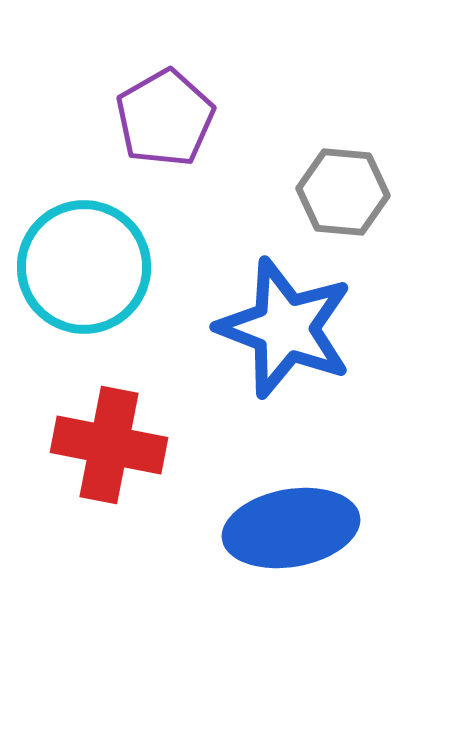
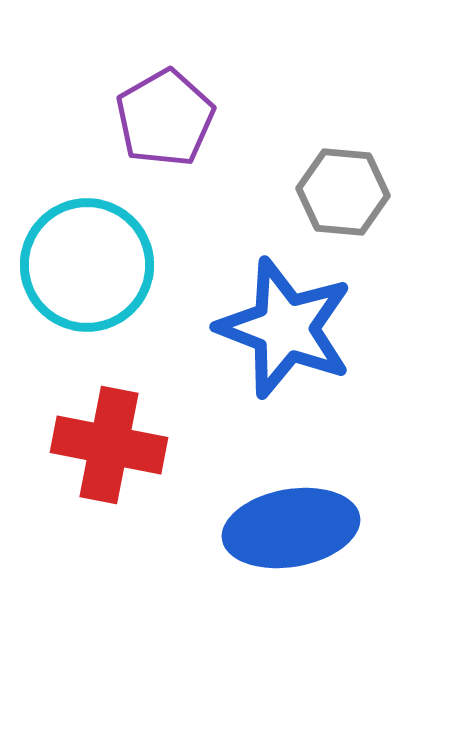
cyan circle: moved 3 px right, 2 px up
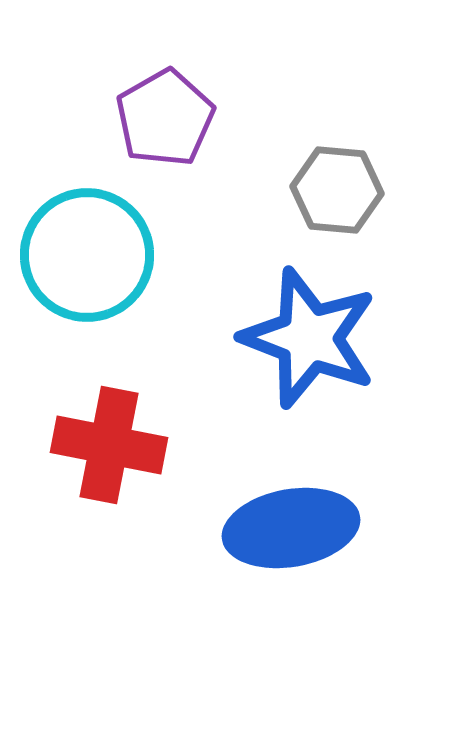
gray hexagon: moved 6 px left, 2 px up
cyan circle: moved 10 px up
blue star: moved 24 px right, 10 px down
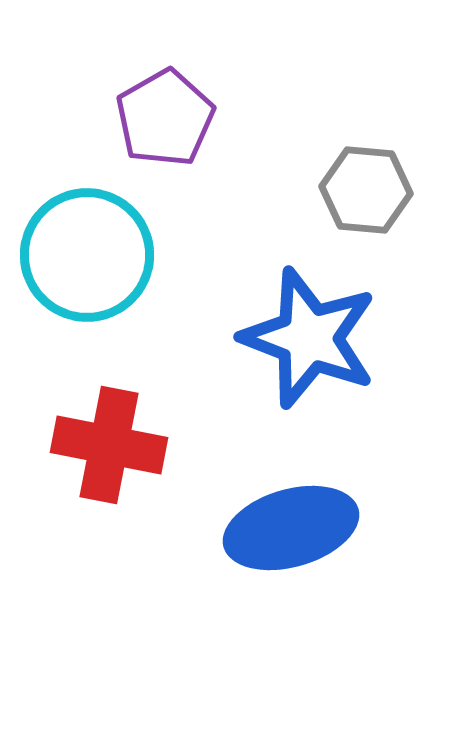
gray hexagon: moved 29 px right
blue ellipse: rotated 6 degrees counterclockwise
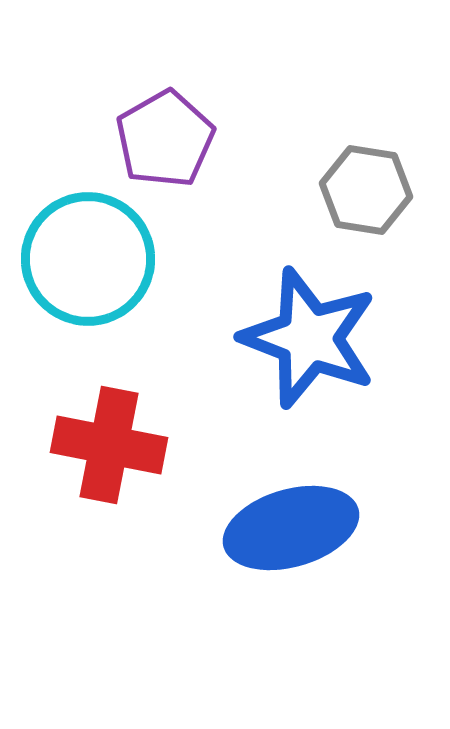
purple pentagon: moved 21 px down
gray hexagon: rotated 4 degrees clockwise
cyan circle: moved 1 px right, 4 px down
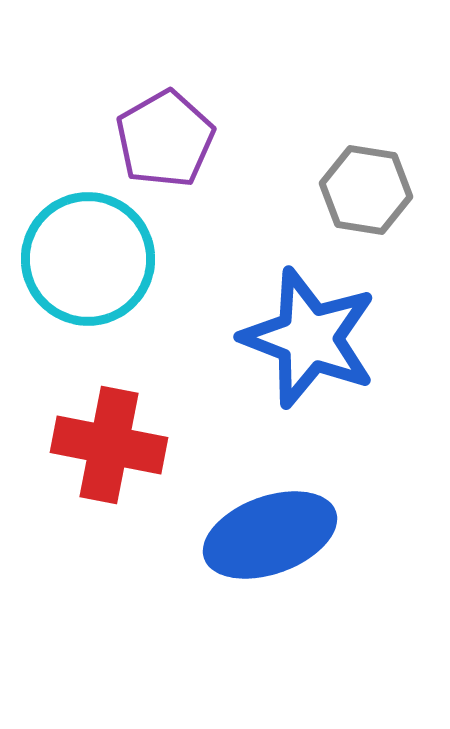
blue ellipse: moved 21 px left, 7 px down; rotated 4 degrees counterclockwise
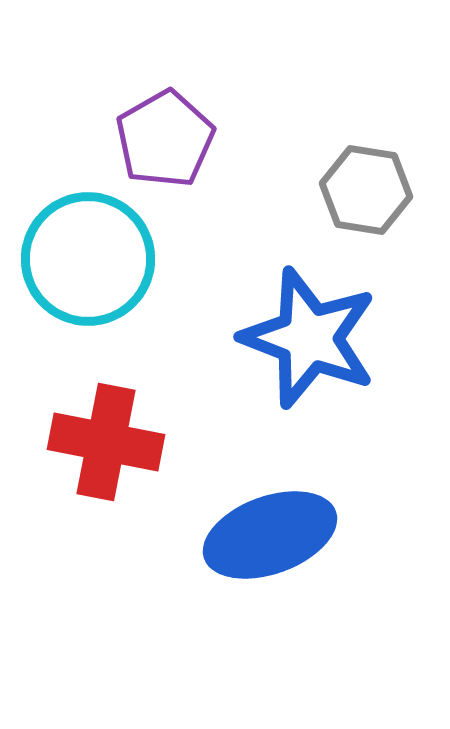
red cross: moved 3 px left, 3 px up
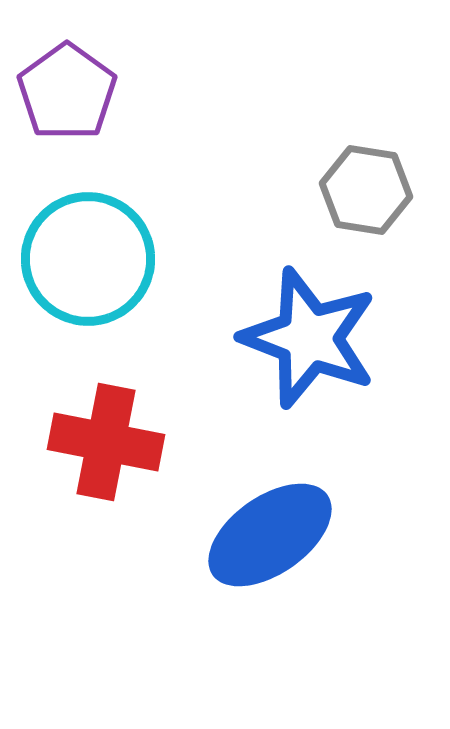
purple pentagon: moved 98 px left, 47 px up; rotated 6 degrees counterclockwise
blue ellipse: rotated 15 degrees counterclockwise
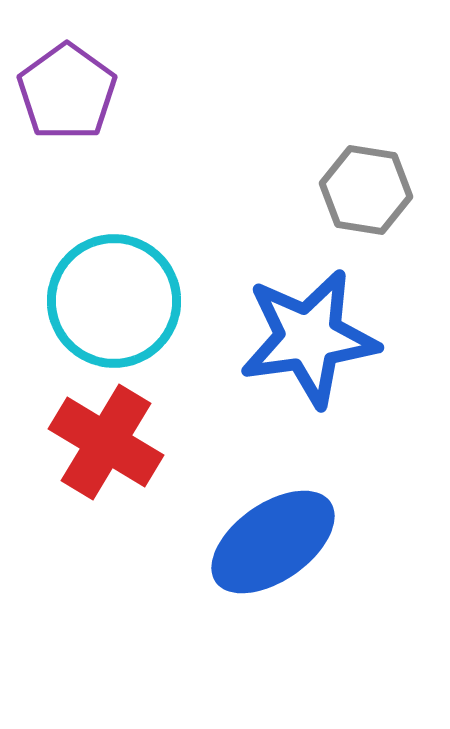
cyan circle: moved 26 px right, 42 px down
blue star: rotated 29 degrees counterclockwise
red cross: rotated 20 degrees clockwise
blue ellipse: moved 3 px right, 7 px down
